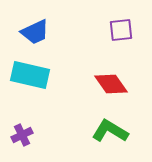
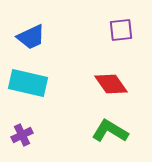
blue trapezoid: moved 4 px left, 5 px down
cyan rectangle: moved 2 px left, 8 px down
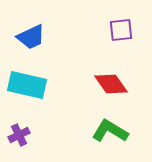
cyan rectangle: moved 1 px left, 2 px down
purple cross: moved 3 px left
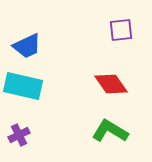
blue trapezoid: moved 4 px left, 9 px down
cyan rectangle: moved 4 px left, 1 px down
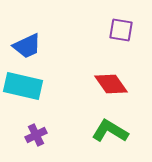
purple square: rotated 15 degrees clockwise
purple cross: moved 17 px right
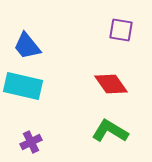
blue trapezoid: rotated 76 degrees clockwise
purple cross: moved 5 px left, 7 px down
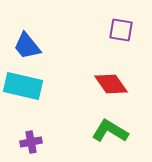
purple cross: rotated 15 degrees clockwise
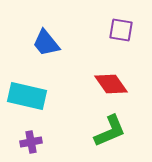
blue trapezoid: moved 19 px right, 3 px up
cyan rectangle: moved 4 px right, 10 px down
green L-shape: rotated 126 degrees clockwise
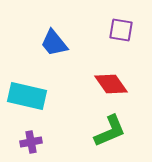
blue trapezoid: moved 8 px right
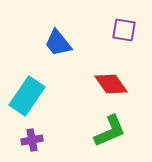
purple square: moved 3 px right
blue trapezoid: moved 4 px right
cyan rectangle: rotated 69 degrees counterclockwise
purple cross: moved 1 px right, 2 px up
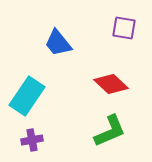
purple square: moved 2 px up
red diamond: rotated 12 degrees counterclockwise
